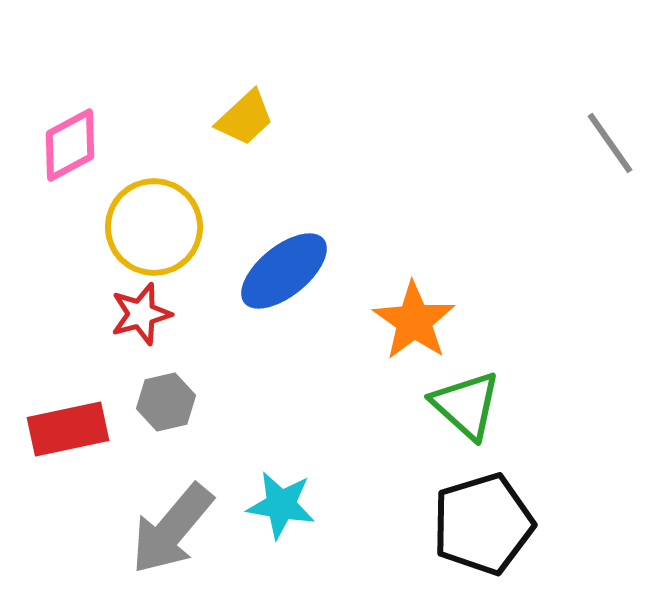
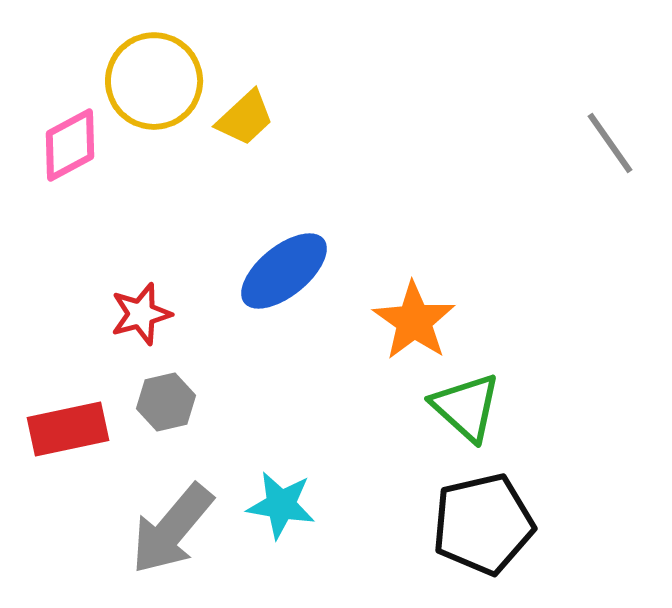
yellow circle: moved 146 px up
green triangle: moved 2 px down
black pentagon: rotated 4 degrees clockwise
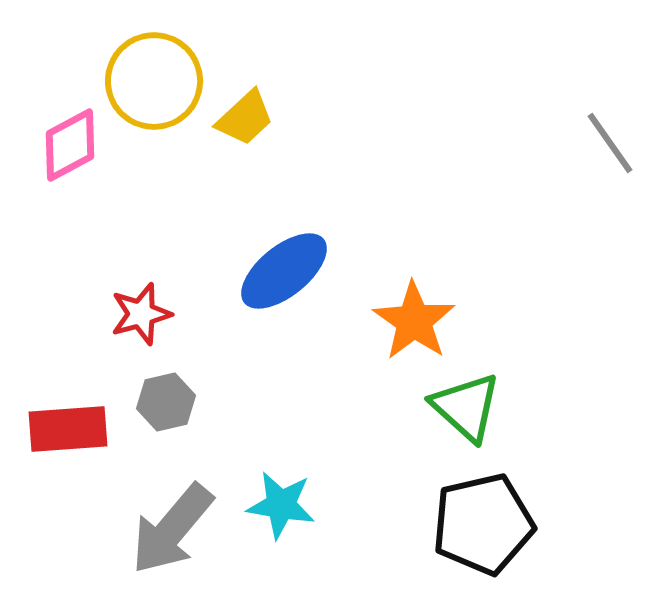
red rectangle: rotated 8 degrees clockwise
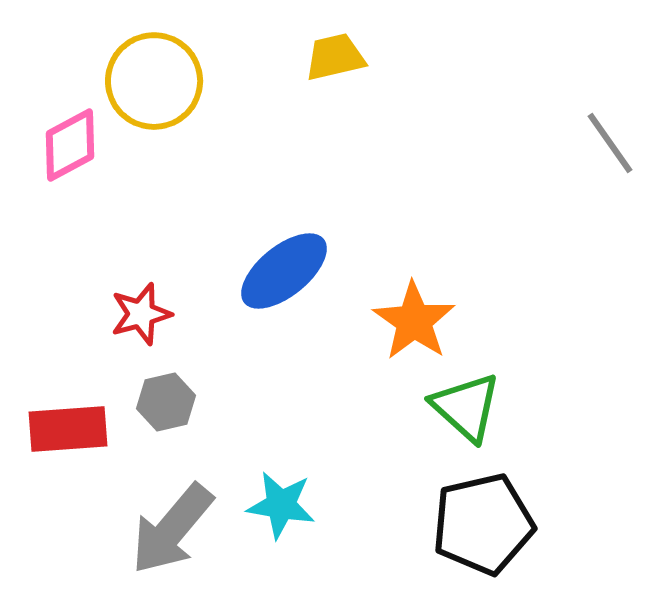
yellow trapezoid: moved 90 px right, 61 px up; rotated 150 degrees counterclockwise
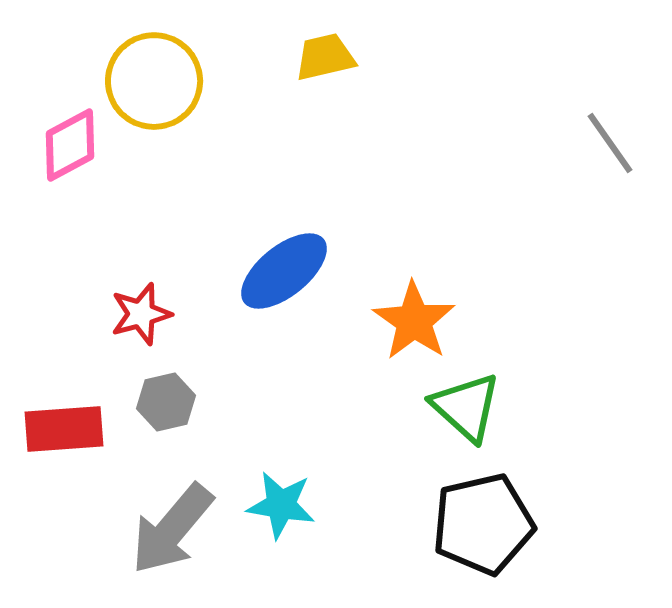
yellow trapezoid: moved 10 px left
red rectangle: moved 4 px left
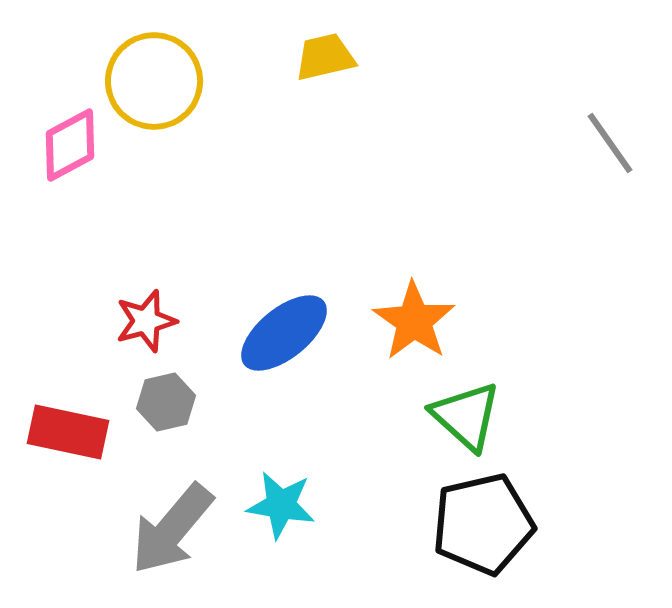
blue ellipse: moved 62 px down
red star: moved 5 px right, 7 px down
green triangle: moved 9 px down
red rectangle: moved 4 px right, 3 px down; rotated 16 degrees clockwise
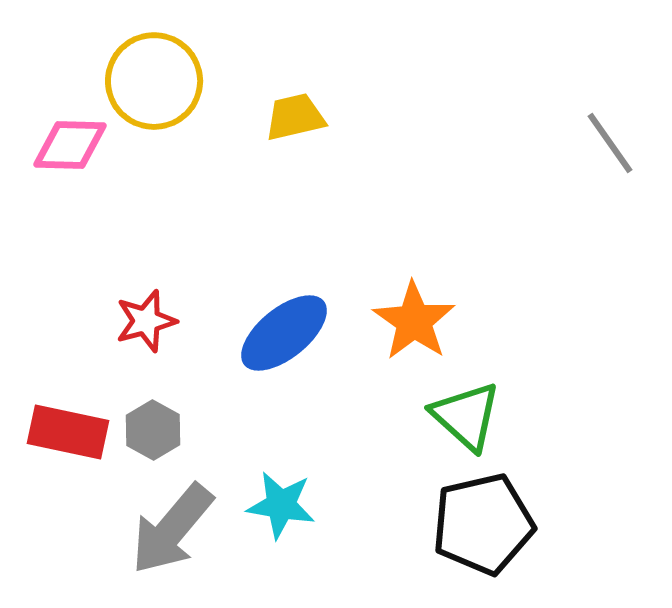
yellow trapezoid: moved 30 px left, 60 px down
pink diamond: rotated 30 degrees clockwise
gray hexagon: moved 13 px left, 28 px down; rotated 18 degrees counterclockwise
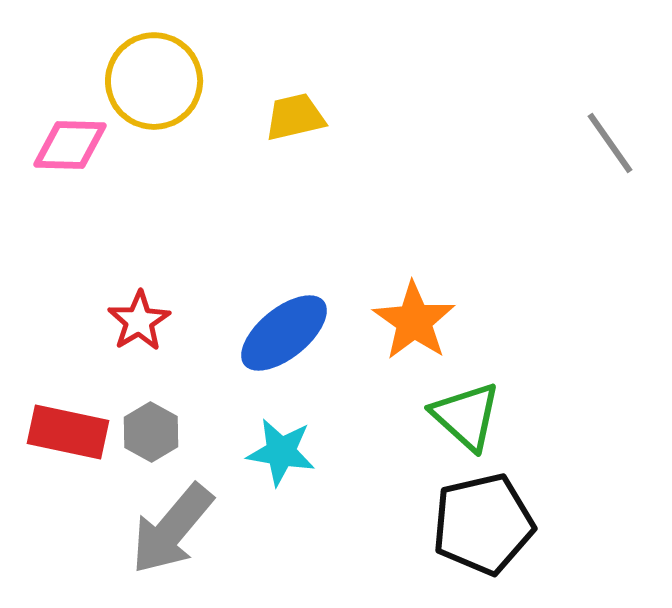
red star: moved 7 px left; rotated 16 degrees counterclockwise
gray hexagon: moved 2 px left, 2 px down
cyan star: moved 53 px up
